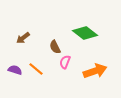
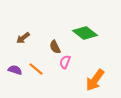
orange arrow: moved 9 px down; rotated 145 degrees clockwise
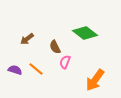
brown arrow: moved 4 px right, 1 px down
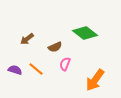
brown semicircle: rotated 88 degrees counterclockwise
pink semicircle: moved 2 px down
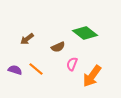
brown semicircle: moved 3 px right
pink semicircle: moved 7 px right
orange arrow: moved 3 px left, 4 px up
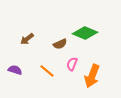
green diamond: rotated 15 degrees counterclockwise
brown semicircle: moved 2 px right, 3 px up
orange line: moved 11 px right, 2 px down
orange arrow: rotated 15 degrees counterclockwise
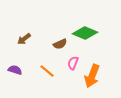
brown arrow: moved 3 px left
pink semicircle: moved 1 px right, 1 px up
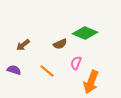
brown arrow: moved 1 px left, 6 px down
pink semicircle: moved 3 px right
purple semicircle: moved 1 px left
orange arrow: moved 1 px left, 6 px down
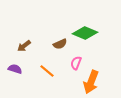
brown arrow: moved 1 px right, 1 px down
purple semicircle: moved 1 px right, 1 px up
